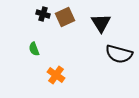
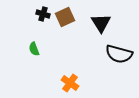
orange cross: moved 14 px right, 8 px down
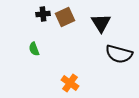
black cross: rotated 24 degrees counterclockwise
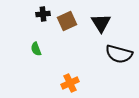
brown square: moved 2 px right, 4 px down
green semicircle: moved 2 px right
orange cross: rotated 30 degrees clockwise
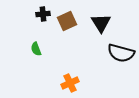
black semicircle: moved 2 px right, 1 px up
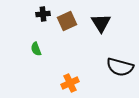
black semicircle: moved 1 px left, 14 px down
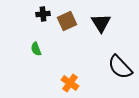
black semicircle: rotated 32 degrees clockwise
orange cross: rotated 30 degrees counterclockwise
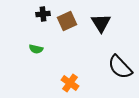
green semicircle: rotated 56 degrees counterclockwise
